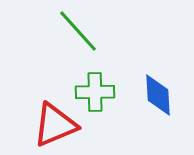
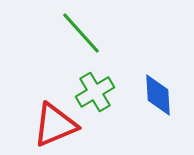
green line: moved 3 px right, 2 px down
green cross: rotated 30 degrees counterclockwise
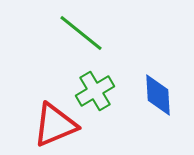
green line: rotated 9 degrees counterclockwise
green cross: moved 1 px up
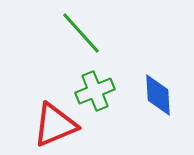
green line: rotated 9 degrees clockwise
green cross: rotated 9 degrees clockwise
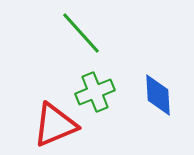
green cross: moved 1 px down
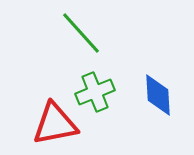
red triangle: moved 1 px up; rotated 12 degrees clockwise
